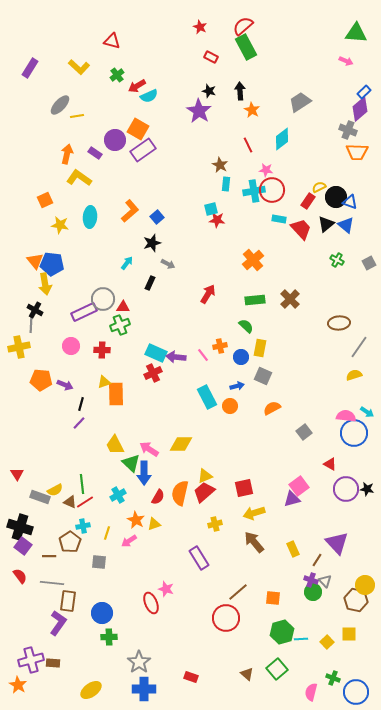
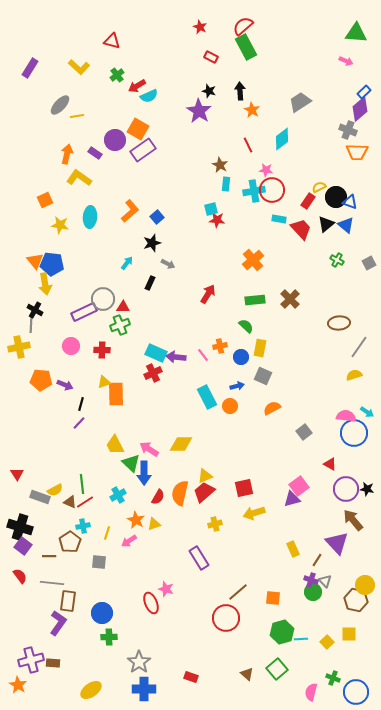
brown arrow at (254, 542): moved 99 px right, 22 px up
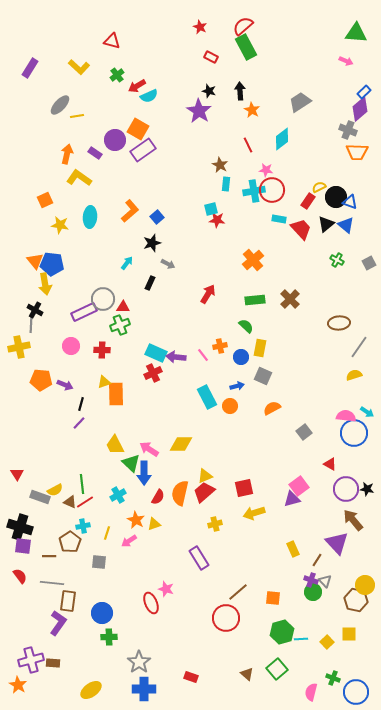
purple square at (23, 546): rotated 30 degrees counterclockwise
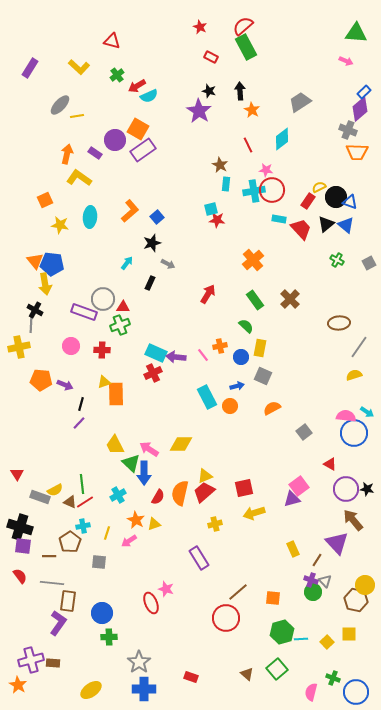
green rectangle at (255, 300): rotated 60 degrees clockwise
purple rectangle at (84, 312): rotated 45 degrees clockwise
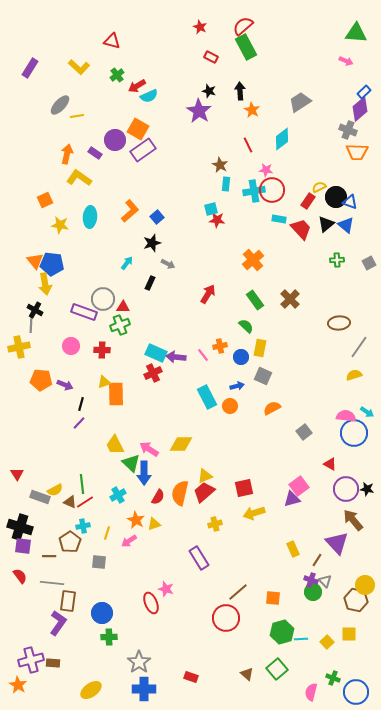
green cross at (337, 260): rotated 32 degrees counterclockwise
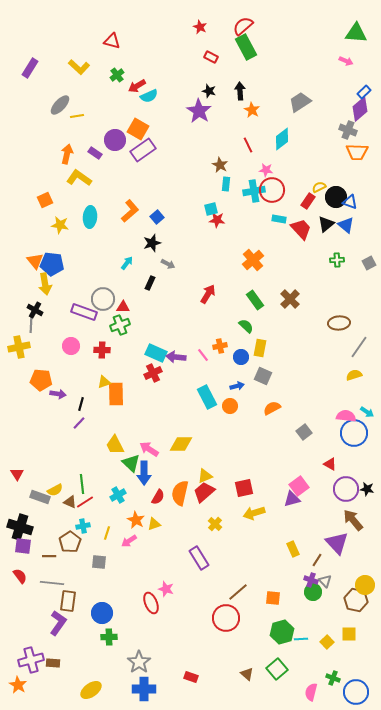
purple arrow at (65, 385): moved 7 px left, 9 px down; rotated 14 degrees counterclockwise
yellow cross at (215, 524): rotated 32 degrees counterclockwise
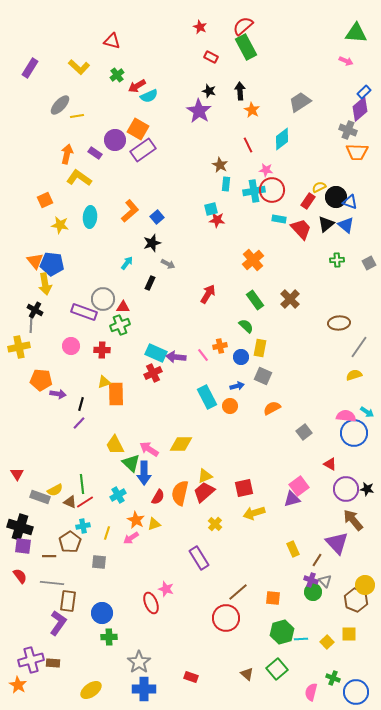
pink arrow at (129, 541): moved 2 px right, 3 px up
brown hexagon at (356, 600): rotated 10 degrees clockwise
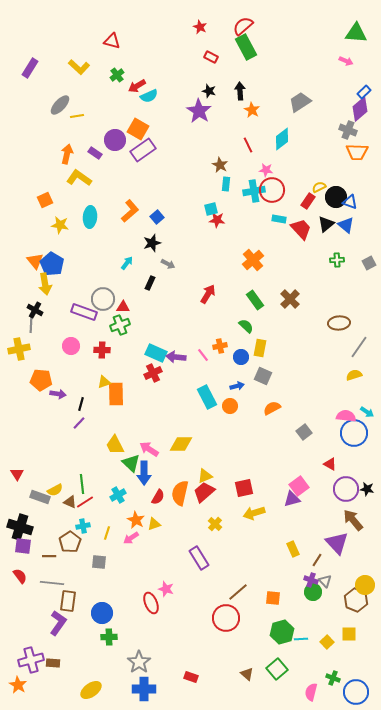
blue pentagon at (52, 264): rotated 25 degrees clockwise
yellow cross at (19, 347): moved 2 px down
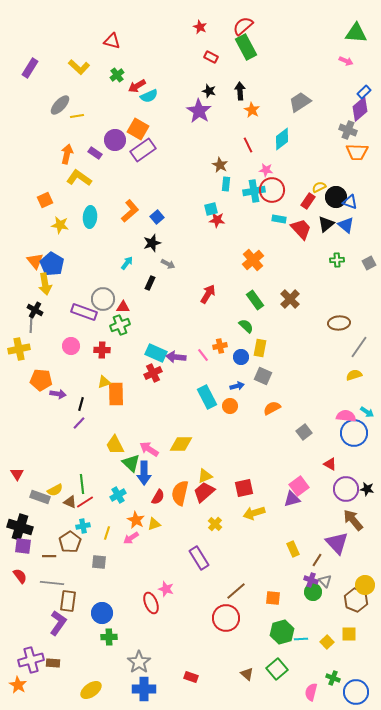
brown line at (238, 592): moved 2 px left, 1 px up
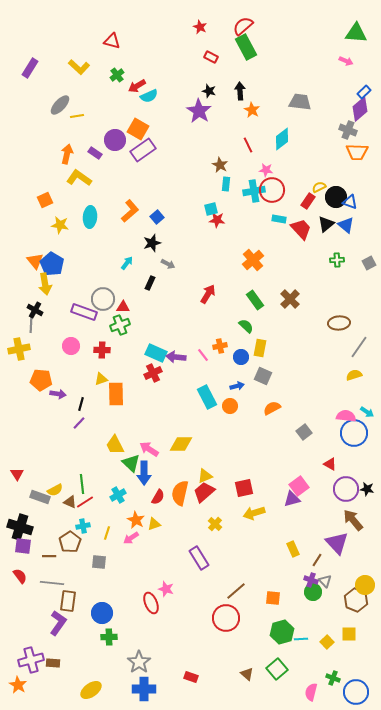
gray trapezoid at (300, 102): rotated 40 degrees clockwise
yellow triangle at (104, 382): moved 3 px left, 3 px up
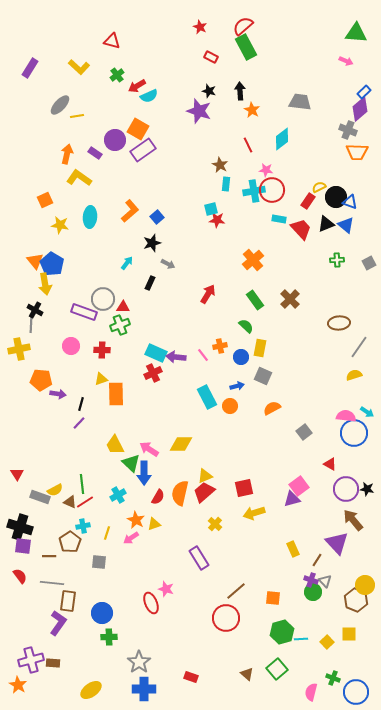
purple star at (199, 111): rotated 15 degrees counterclockwise
black triangle at (326, 224): rotated 18 degrees clockwise
